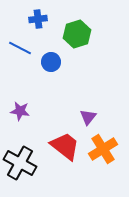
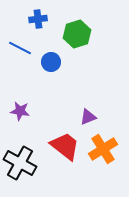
purple triangle: rotated 30 degrees clockwise
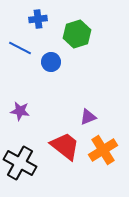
orange cross: moved 1 px down
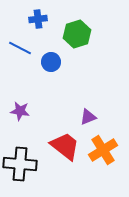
black cross: moved 1 px down; rotated 24 degrees counterclockwise
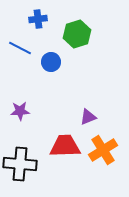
purple star: rotated 12 degrees counterclockwise
red trapezoid: rotated 40 degrees counterclockwise
